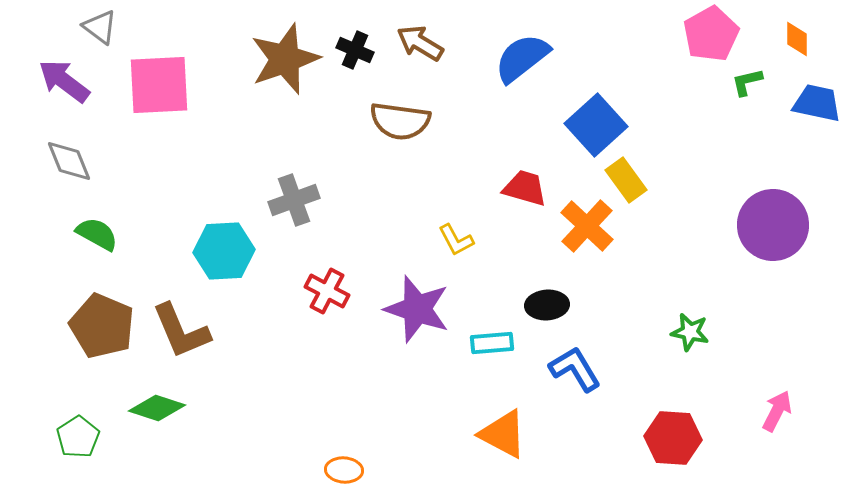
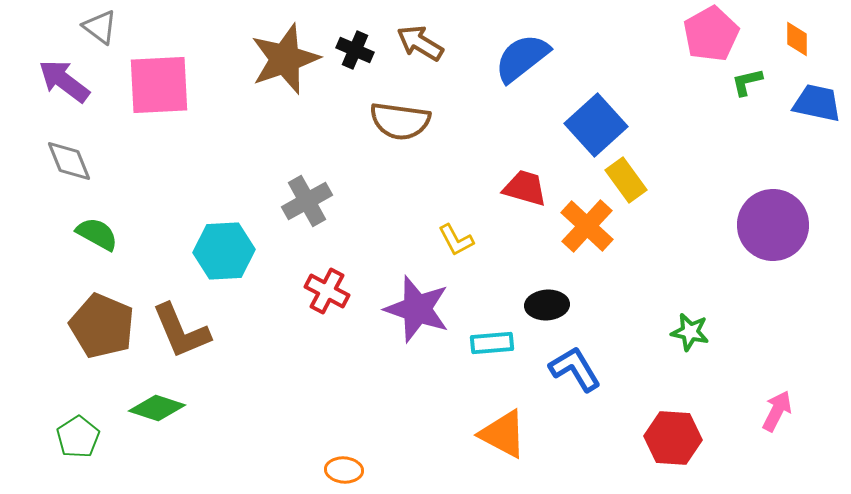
gray cross: moved 13 px right, 1 px down; rotated 9 degrees counterclockwise
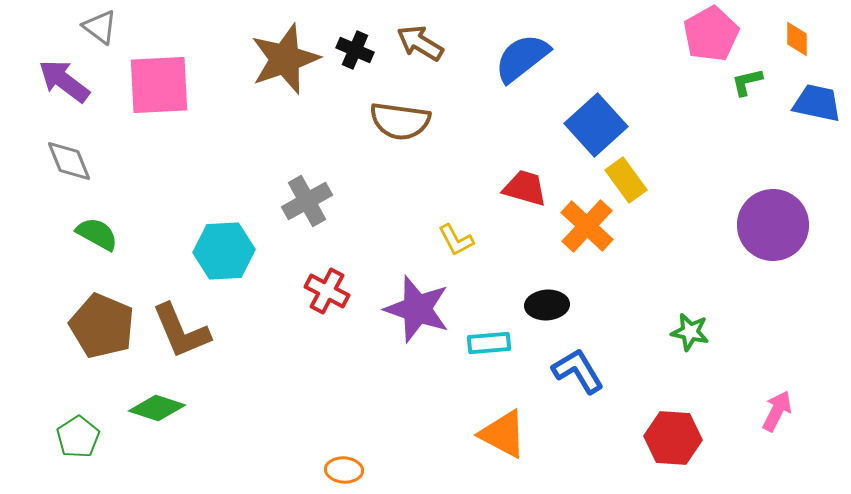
cyan rectangle: moved 3 px left
blue L-shape: moved 3 px right, 2 px down
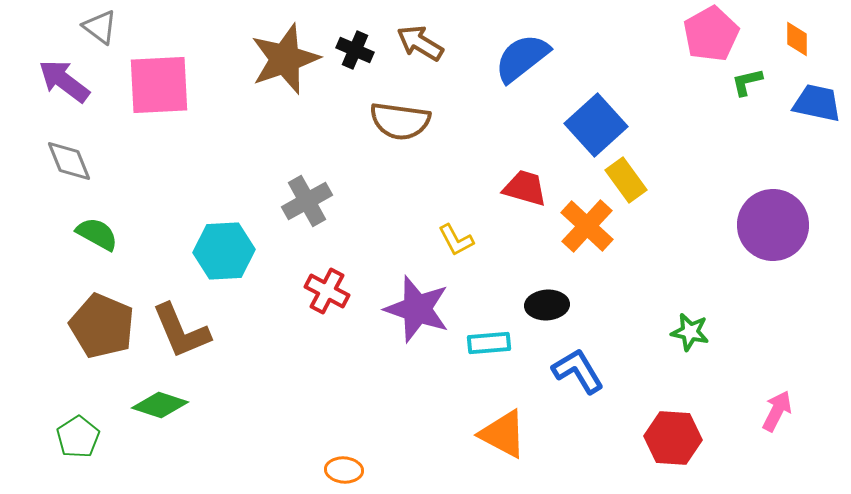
green diamond: moved 3 px right, 3 px up
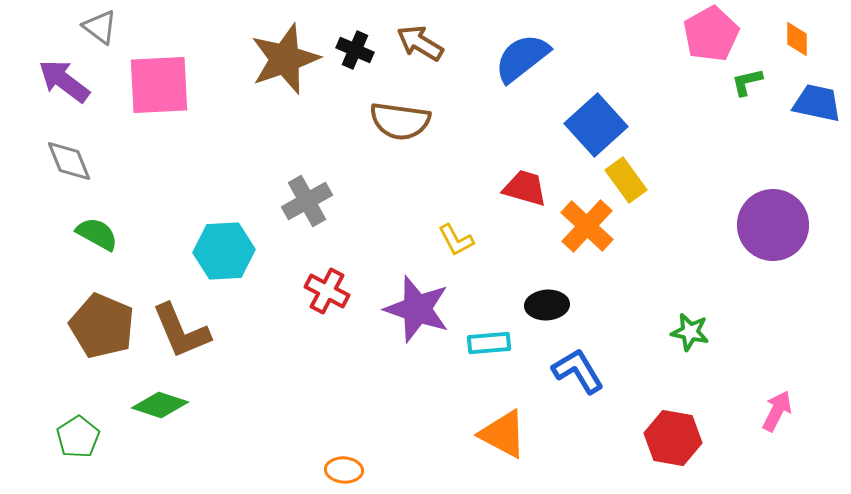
red hexagon: rotated 6 degrees clockwise
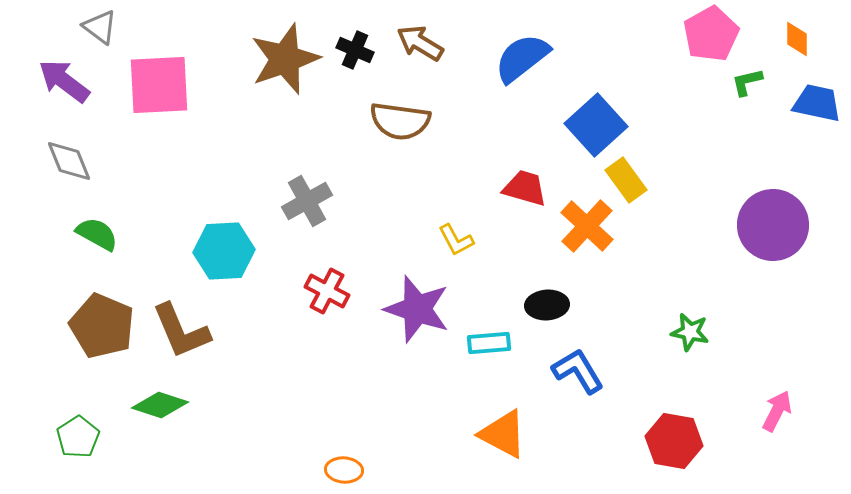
red hexagon: moved 1 px right, 3 px down
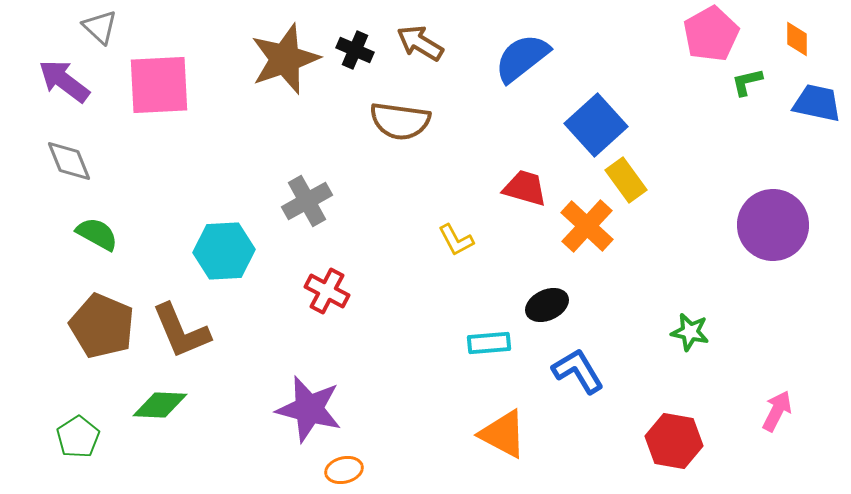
gray triangle: rotated 6 degrees clockwise
black ellipse: rotated 21 degrees counterclockwise
purple star: moved 108 px left, 100 px down; rotated 4 degrees counterclockwise
green diamond: rotated 16 degrees counterclockwise
orange ellipse: rotated 18 degrees counterclockwise
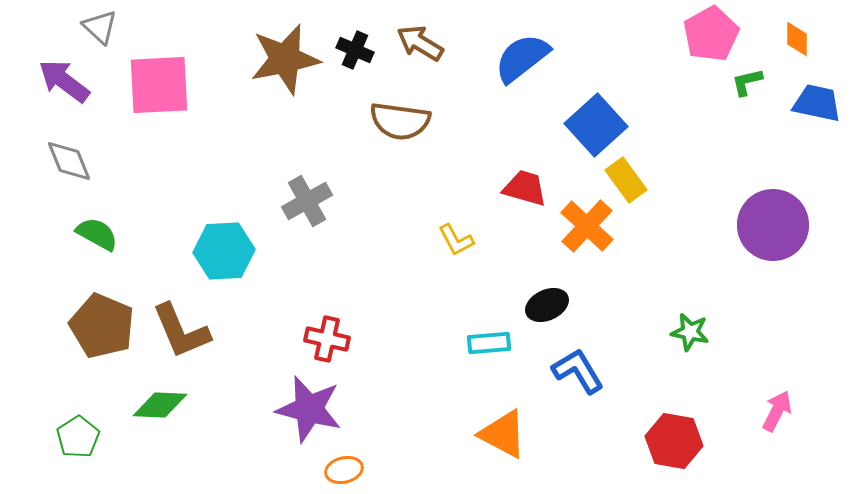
brown star: rotated 8 degrees clockwise
red cross: moved 48 px down; rotated 15 degrees counterclockwise
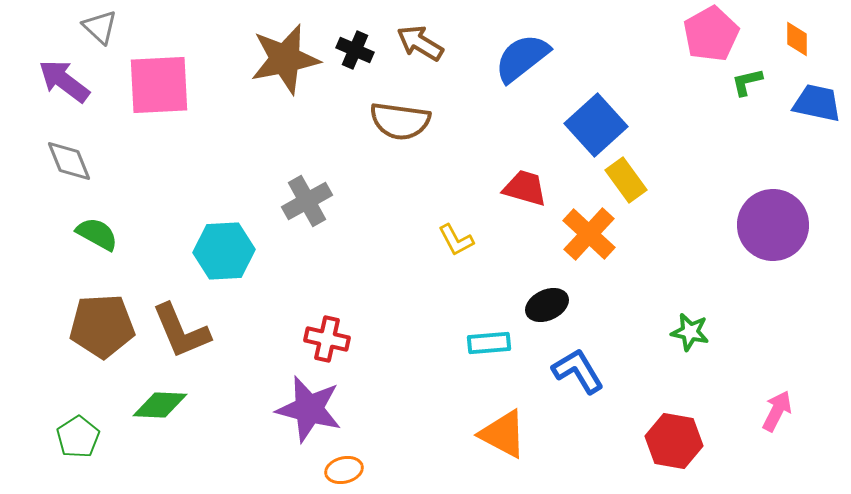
orange cross: moved 2 px right, 8 px down
brown pentagon: rotated 26 degrees counterclockwise
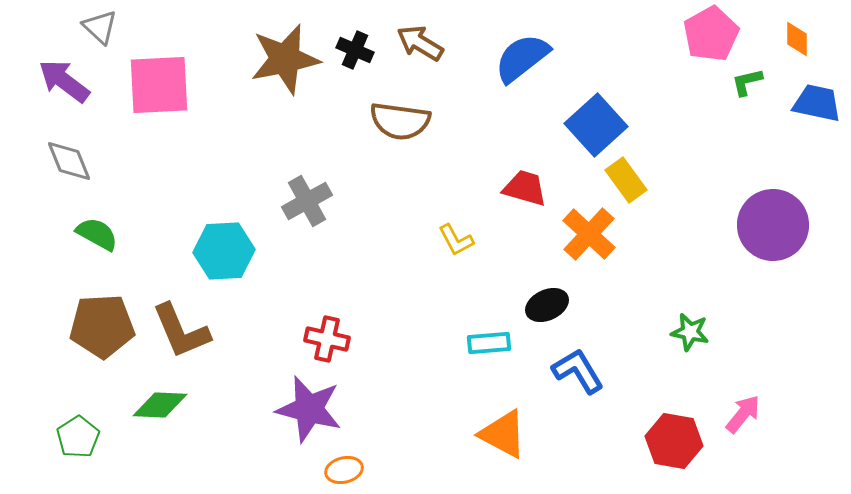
pink arrow: moved 34 px left, 3 px down; rotated 12 degrees clockwise
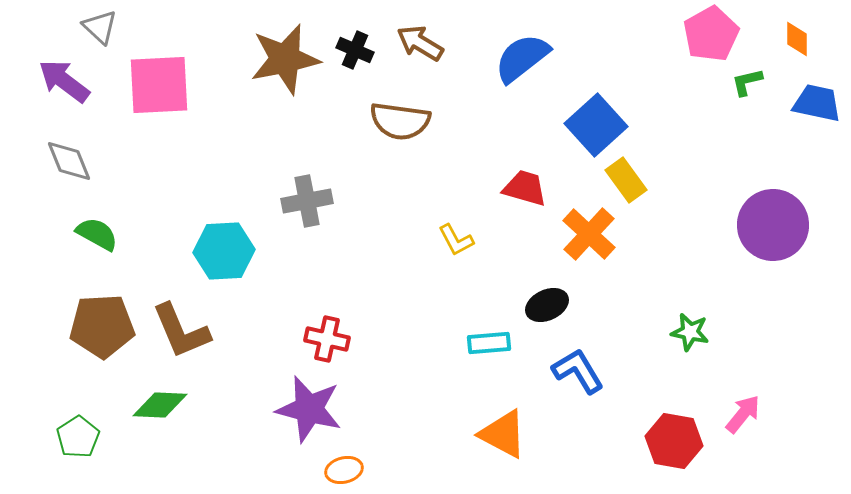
gray cross: rotated 18 degrees clockwise
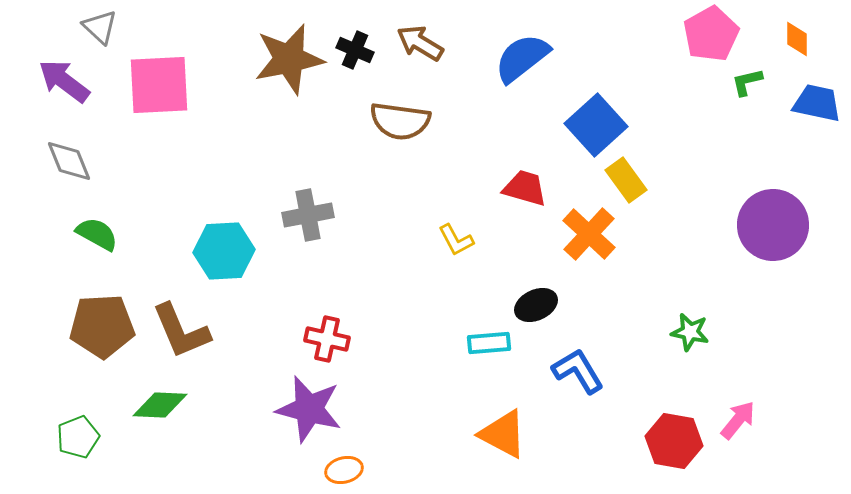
brown star: moved 4 px right
gray cross: moved 1 px right, 14 px down
black ellipse: moved 11 px left
pink arrow: moved 5 px left, 6 px down
green pentagon: rotated 12 degrees clockwise
